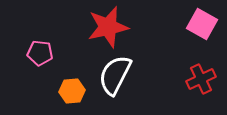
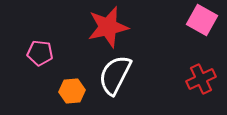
pink square: moved 4 px up
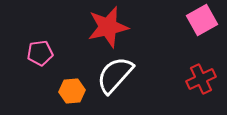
pink square: rotated 32 degrees clockwise
pink pentagon: rotated 15 degrees counterclockwise
white semicircle: rotated 15 degrees clockwise
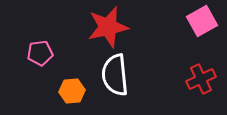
pink square: moved 1 px down
white semicircle: rotated 48 degrees counterclockwise
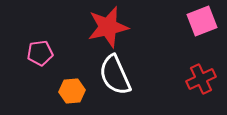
pink square: rotated 8 degrees clockwise
white semicircle: rotated 18 degrees counterclockwise
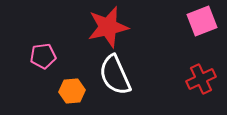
pink pentagon: moved 3 px right, 3 px down
